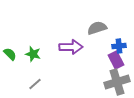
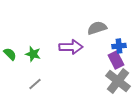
gray cross: moved 1 px right, 1 px up; rotated 35 degrees counterclockwise
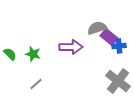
purple rectangle: moved 7 px left, 23 px up; rotated 24 degrees counterclockwise
gray line: moved 1 px right
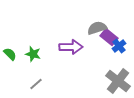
blue cross: rotated 32 degrees counterclockwise
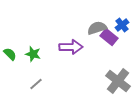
blue cross: moved 3 px right, 21 px up
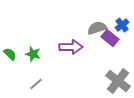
purple rectangle: moved 1 px right, 1 px down
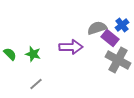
gray cross: moved 21 px up; rotated 10 degrees counterclockwise
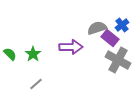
green star: rotated 21 degrees clockwise
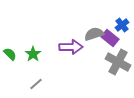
gray semicircle: moved 3 px left, 6 px down
gray cross: moved 2 px down
